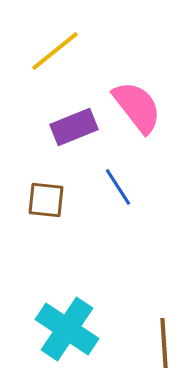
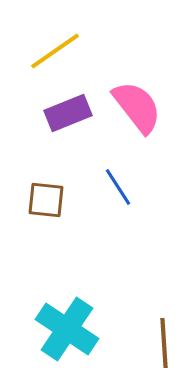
yellow line: rotated 4 degrees clockwise
purple rectangle: moved 6 px left, 14 px up
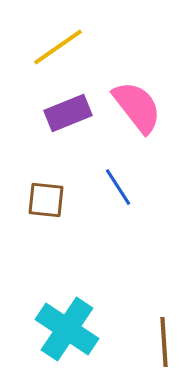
yellow line: moved 3 px right, 4 px up
brown line: moved 1 px up
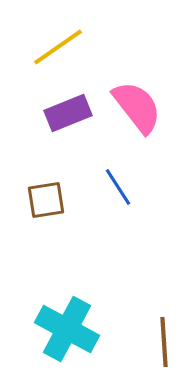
brown square: rotated 15 degrees counterclockwise
cyan cross: rotated 6 degrees counterclockwise
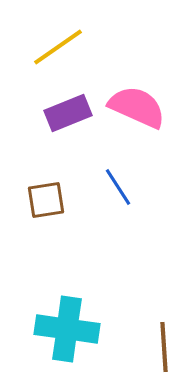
pink semicircle: rotated 28 degrees counterclockwise
cyan cross: rotated 20 degrees counterclockwise
brown line: moved 5 px down
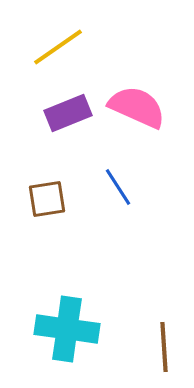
brown square: moved 1 px right, 1 px up
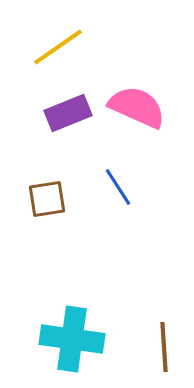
cyan cross: moved 5 px right, 10 px down
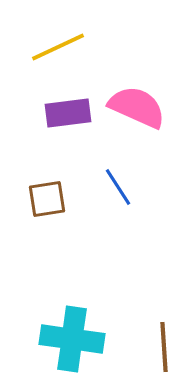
yellow line: rotated 10 degrees clockwise
purple rectangle: rotated 15 degrees clockwise
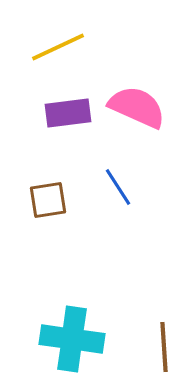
brown square: moved 1 px right, 1 px down
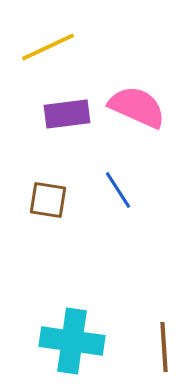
yellow line: moved 10 px left
purple rectangle: moved 1 px left, 1 px down
blue line: moved 3 px down
brown square: rotated 18 degrees clockwise
cyan cross: moved 2 px down
